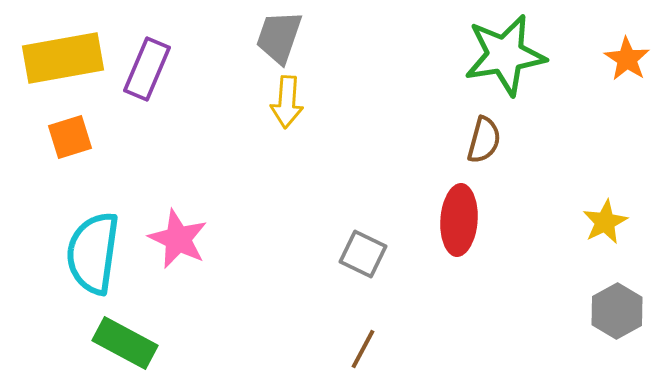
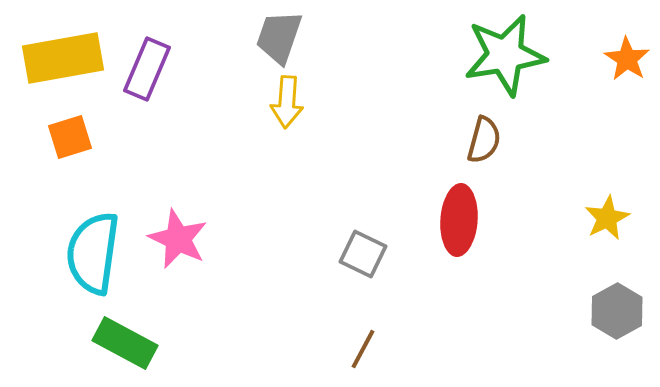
yellow star: moved 2 px right, 4 px up
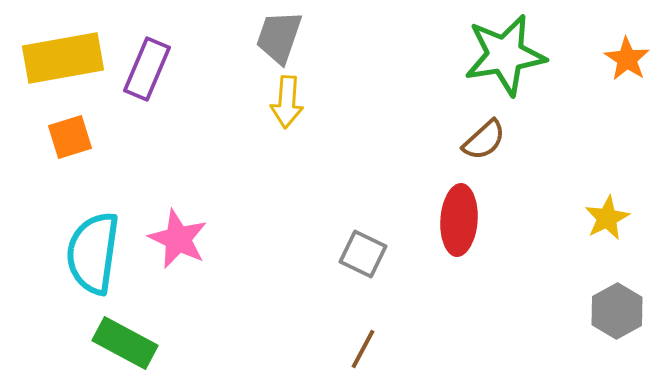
brown semicircle: rotated 33 degrees clockwise
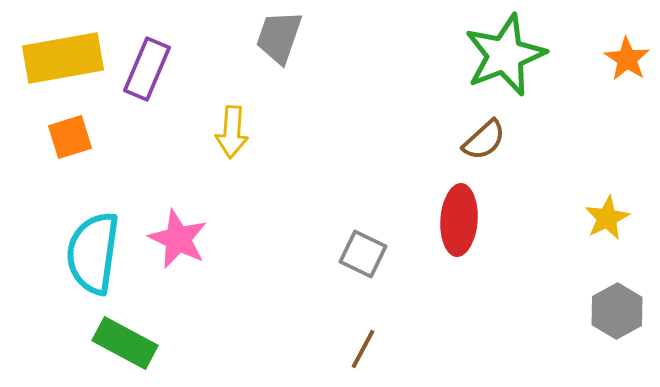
green star: rotated 12 degrees counterclockwise
yellow arrow: moved 55 px left, 30 px down
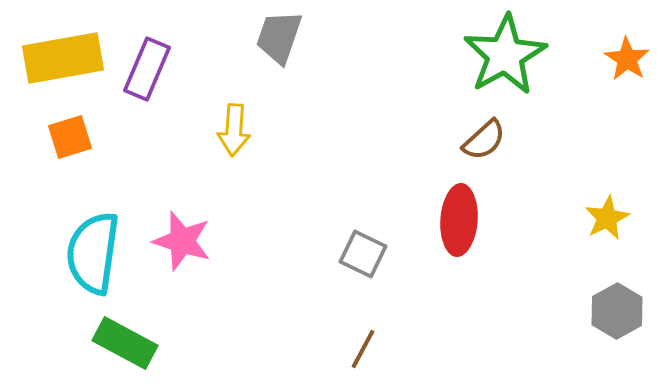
green star: rotated 8 degrees counterclockwise
yellow arrow: moved 2 px right, 2 px up
pink star: moved 4 px right, 2 px down; rotated 8 degrees counterclockwise
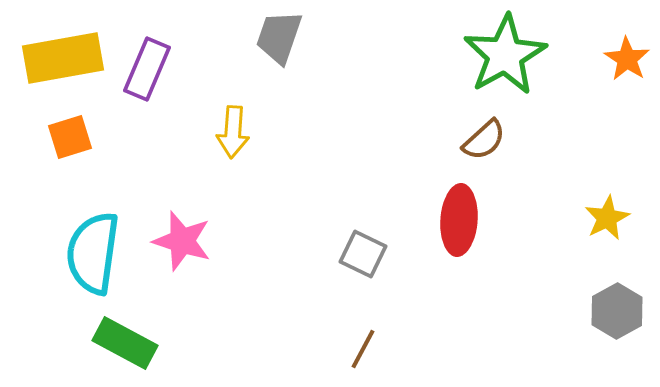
yellow arrow: moved 1 px left, 2 px down
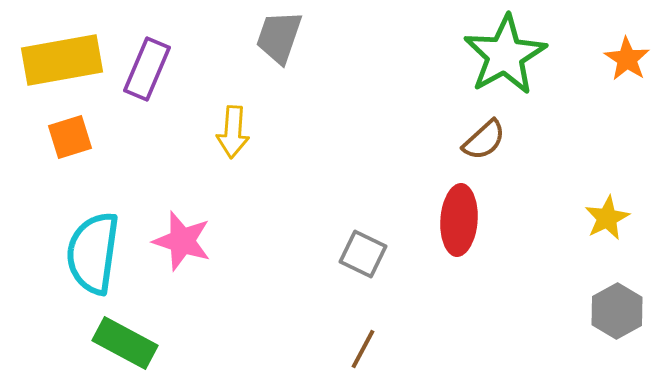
yellow rectangle: moved 1 px left, 2 px down
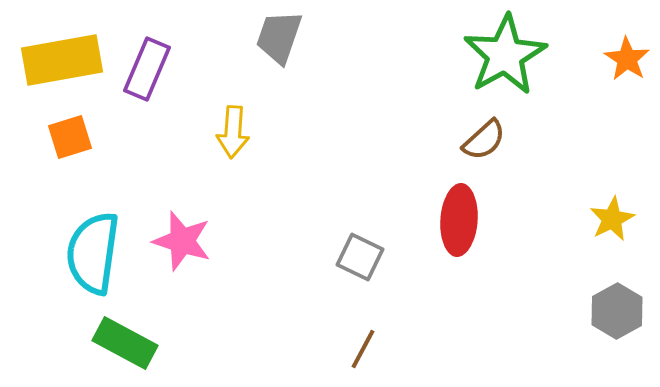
yellow star: moved 5 px right, 1 px down
gray square: moved 3 px left, 3 px down
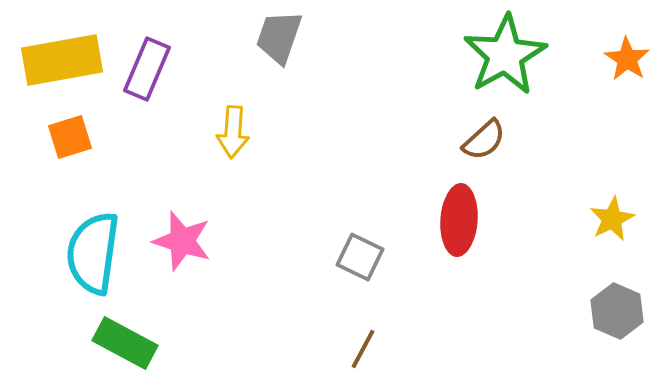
gray hexagon: rotated 8 degrees counterclockwise
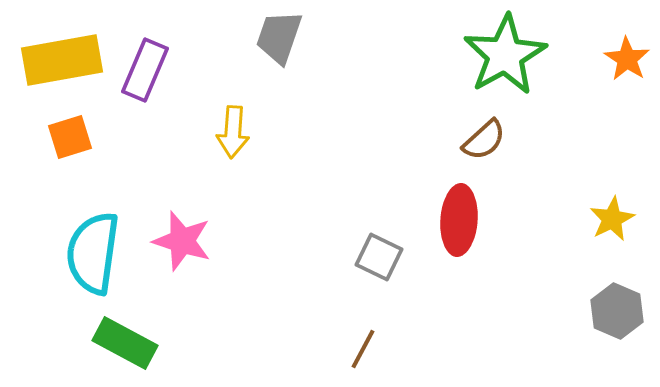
purple rectangle: moved 2 px left, 1 px down
gray square: moved 19 px right
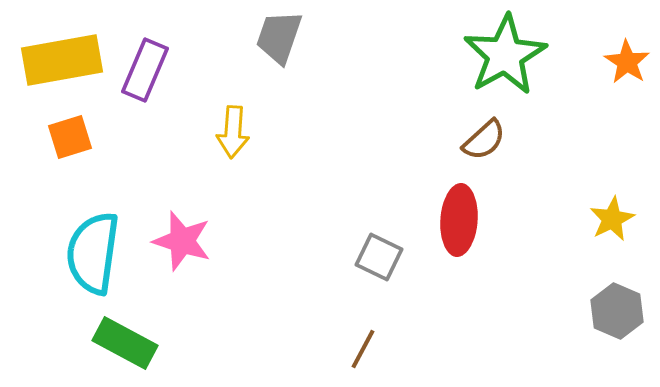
orange star: moved 3 px down
